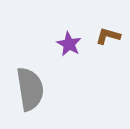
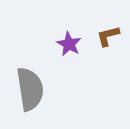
brown L-shape: rotated 30 degrees counterclockwise
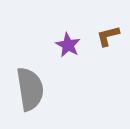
purple star: moved 1 px left, 1 px down
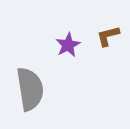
purple star: rotated 15 degrees clockwise
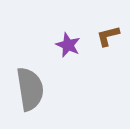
purple star: rotated 20 degrees counterclockwise
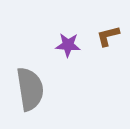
purple star: rotated 20 degrees counterclockwise
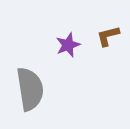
purple star: rotated 25 degrees counterclockwise
